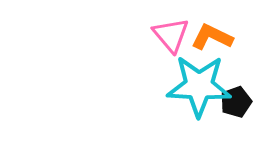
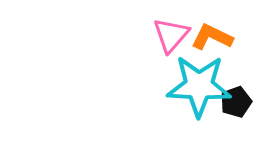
pink triangle: rotated 21 degrees clockwise
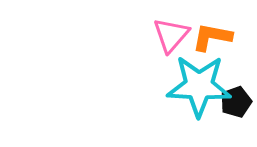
orange L-shape: rotated 15 degrees counterclockwise
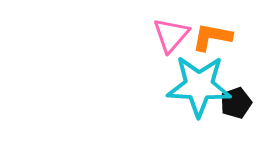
black pentagon: moved 1 px down
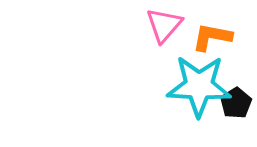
pink triangle: moved 7 px left, 10 px up
black pentagon: rotated 12 degrees counterclockwise
